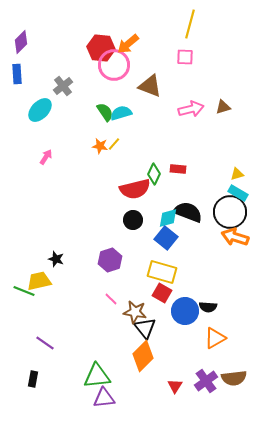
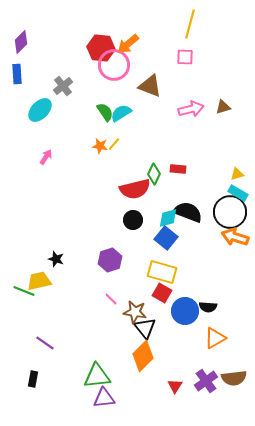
cyan semicircle at (121, 113): rotated 15 degrees counterclockwise
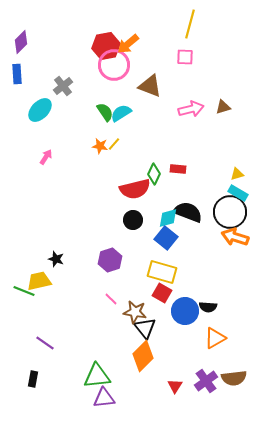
red hexagon at (101, 48): moved 5 px right, 2 px up; rotated 16 degrees counterclockwise
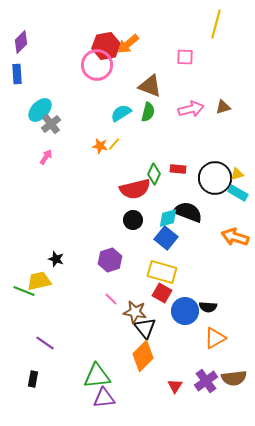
yellow line at (190, 24): moved 26 px right
pink circle at (114, 65): moved 17 px left
gray cross at (63, 86): moved 12 px left, 38 px down
green semicircle at (105, 112): moved 43 px right; rotated 48 degrees clockwise
black circle at (230, 212): moved 15 px left, 34 px up
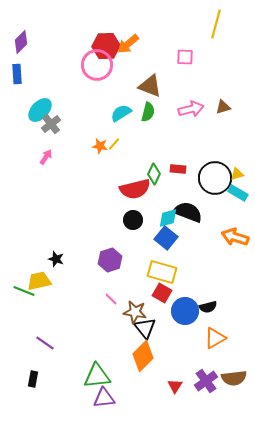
red hexagon at (106, 46): rotated 8 degrees clockwise
black semicircle at (208, 307): rotated 18 degrees counterclockwise
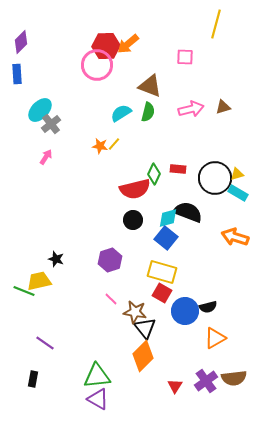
purple triangle at (104, 398): moved 6 px left, 1 px down; rotated 35 degrees clockwise
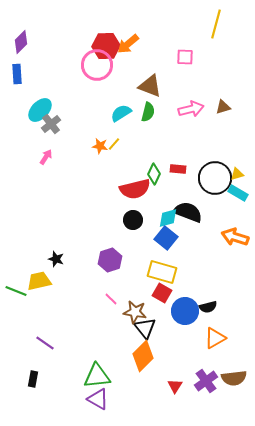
green line at (24, 291): moved 8 px left
